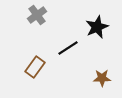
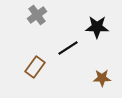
black star: rotated 25 degrees clockwise
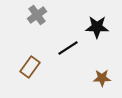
brown rectangle: moved 5 px left
